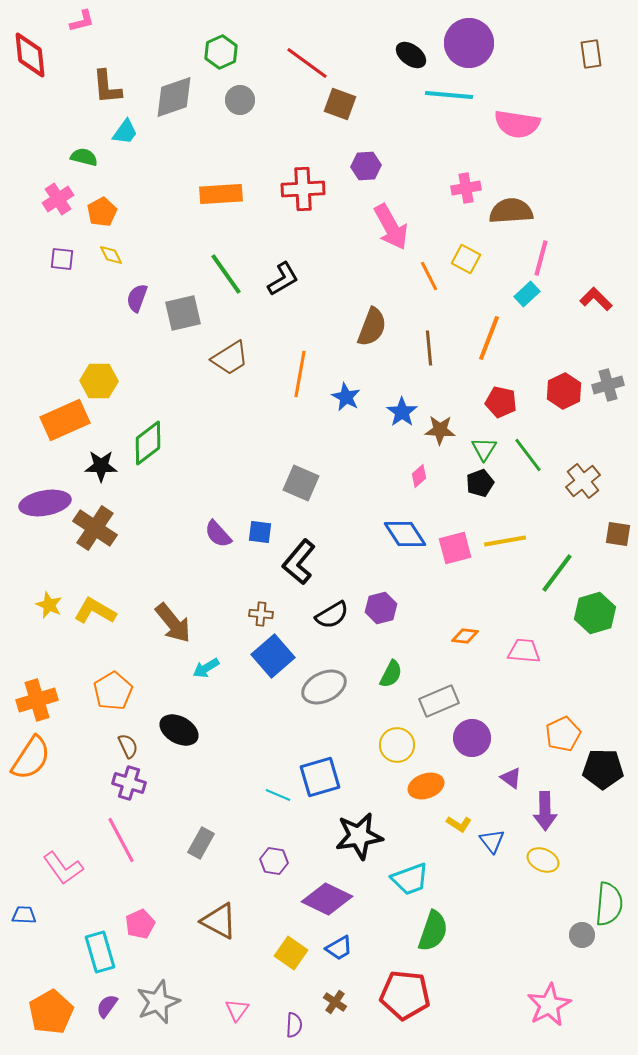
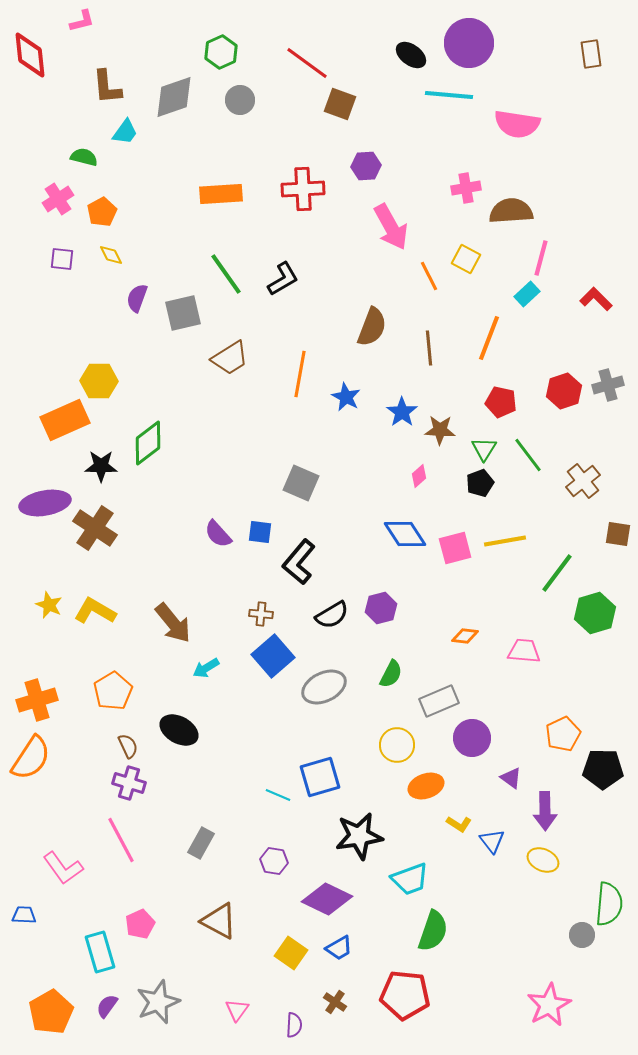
red hexagon at (564, 391): rotated 8 degrees clockwise
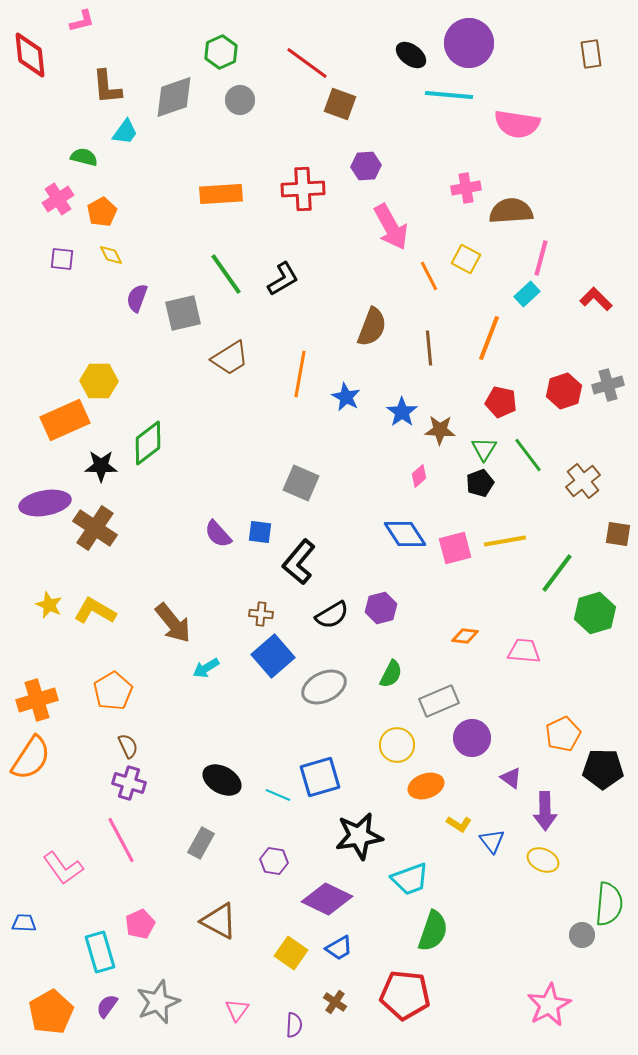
black ellipse at (179, 730): moved 43 px right, 50 px down
blue trapezoid at (24, 915): moved 8 px down
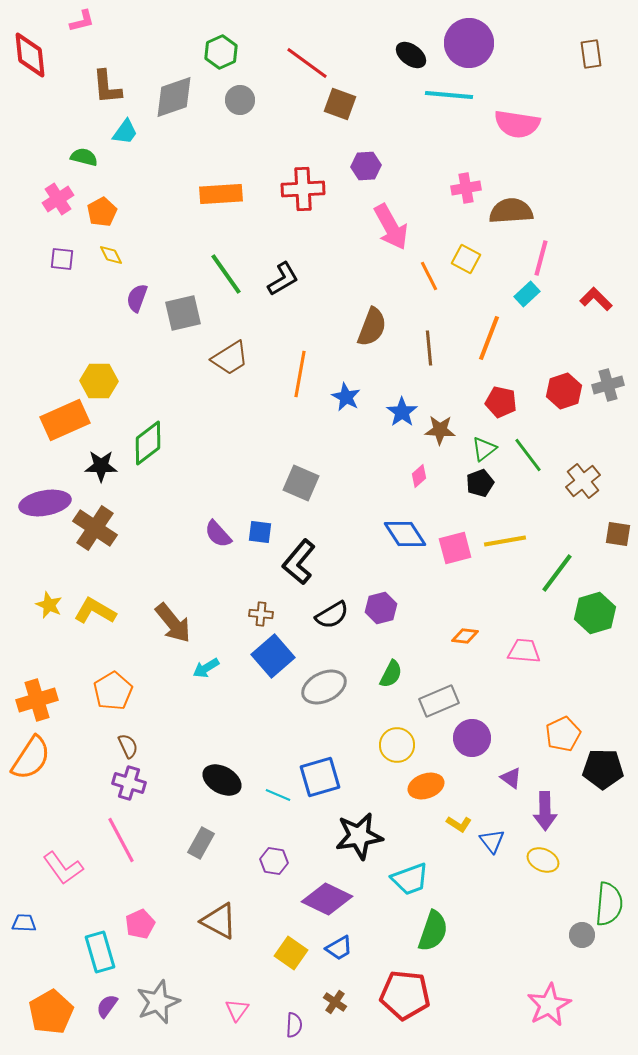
green triangle at (484, 449): rotated 20 degrees clockwise
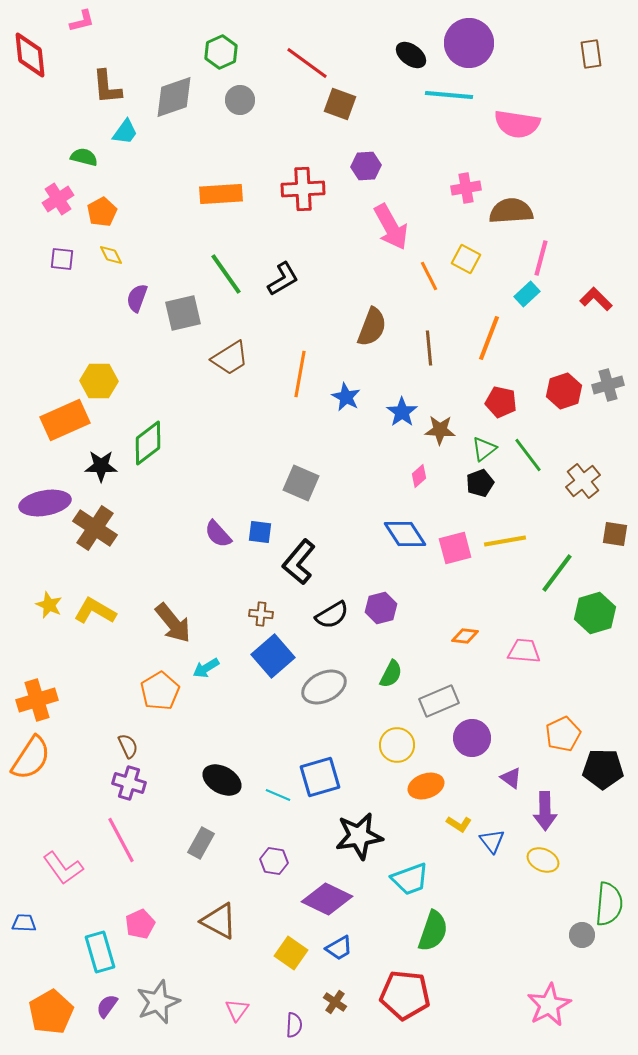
brown square at (618, 534): moved 3 px left
orange pentagon at (113, 691): moved 47 px right
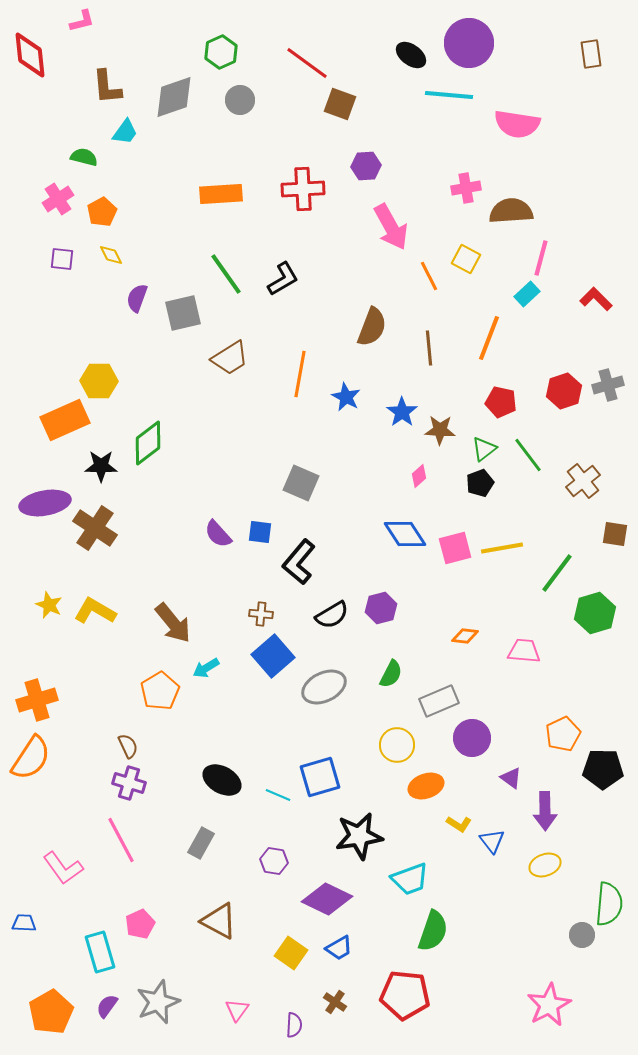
yellow line at (505, 541): moved 3 px left, 7 px down
yellow ellipse at (543, 860): moved 2 px right, 5 px down; rotated 44 degrees counterclockwise
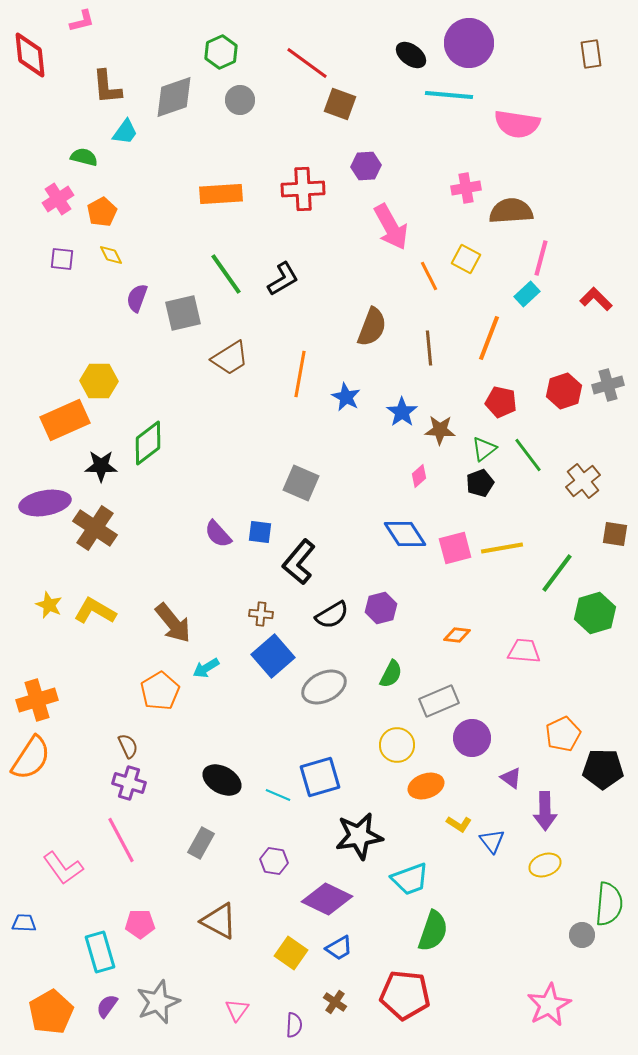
orange diamond at (465, 636): moved 8 px left, 1 px up
pink pentagon at (140, 924): rotated 24 degrees clockwise
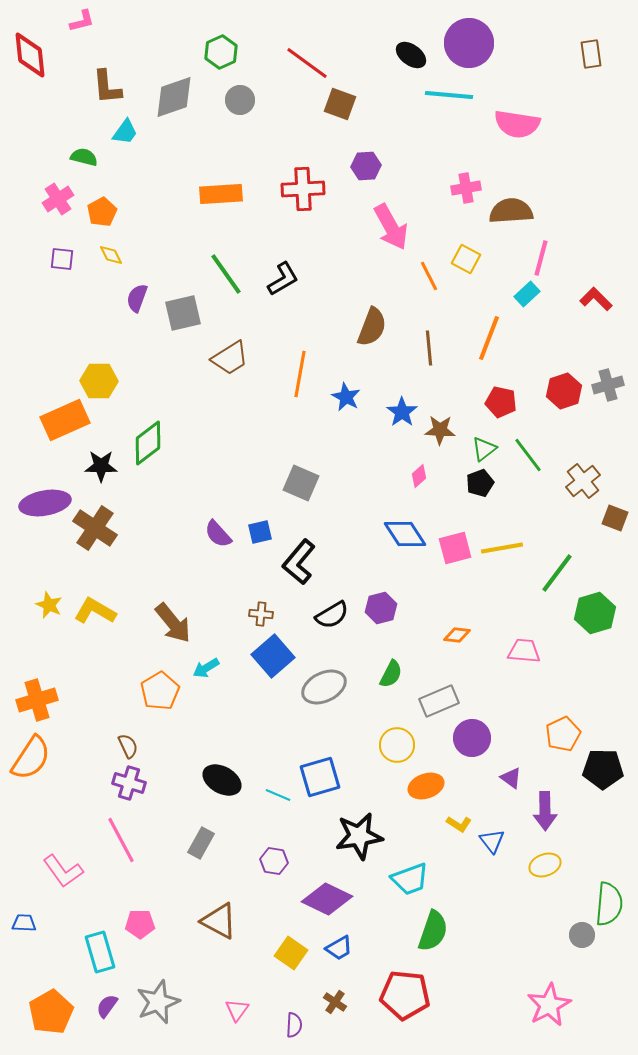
blue square at (260, 532): rotated 20 degrees counterclockwise
brown square at (615, 534): moved 16 px up; rotated 12 degrees clockwise
pink L-shape at (63, 868): moved 3 px down
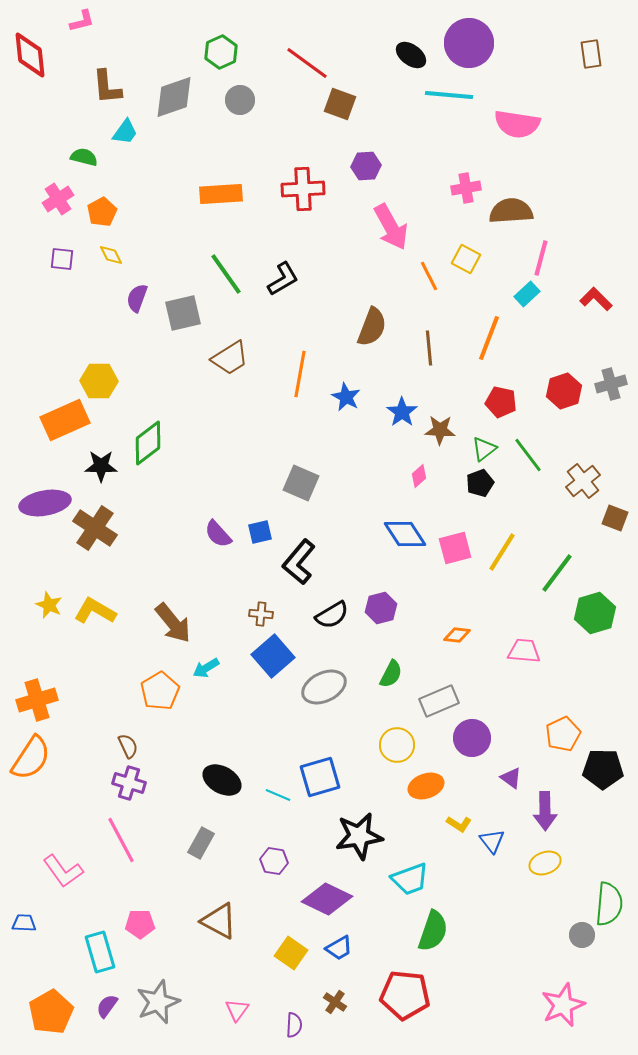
gray cross at (608, 385): moved 3 px right, 1 px up
yellow line at (502, 548): moved 4 px down; rotated 48 degrees counterclockwise
yellow ellipse at (545, 865): moved 2 px up
pink star at (549, 1005): moved 14 px right; rotated 6 degrees clockwise
